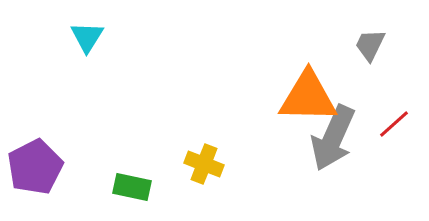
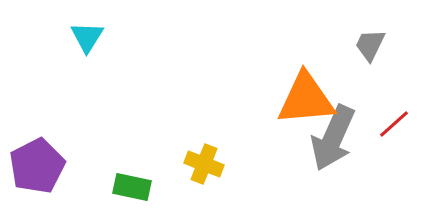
orange triangle: moved 2 px left, 2 px down; rotated 6 degrees counterclockwise
purple pentagon: moved 2 px right, 1 px up
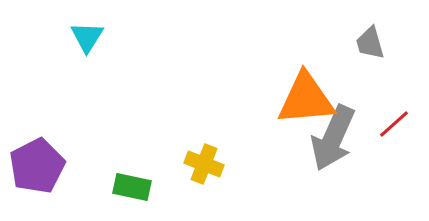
gray trapezoid: moved 2 px up; rotated 42 degrees counterclockwise
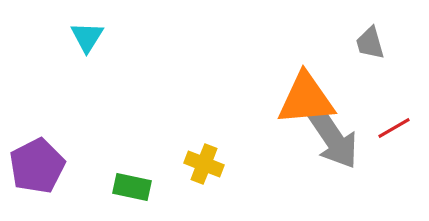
red line: moved 4 px down; rotated 12 degrees clockwise
gray arrow: rotated 58 degrees counterclockwise
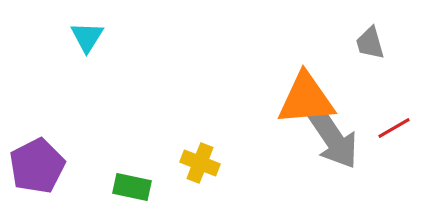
yellow cross: moved 4 px left, 1 px up
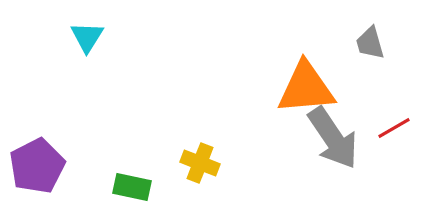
orange triangle: moved 11 px up
